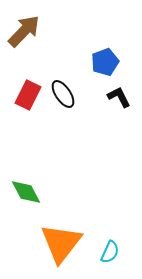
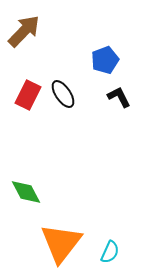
blue pentagon: moved 2 px up
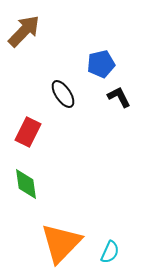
blue pentagon: moved 4 px left, 4 px down; rotated 8 degrees clockwise
red rectangle: moved 37 px down
green diamond: moved 8 px up; rotated 20 degrees clockwise
orange triangle: rotated 6 degrees clockwise
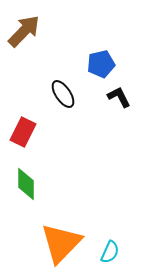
red rectangle: moved 5 px left
green diamond: rotated 8 degrees clockwise
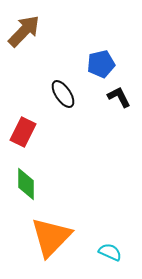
orange triangle: moved 10 px left, 6 px up
cyan semicircle: rotated 90 degrees counterclockwise
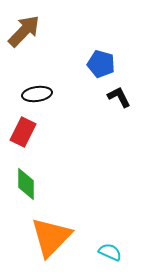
blue pentagon: rotated 28 degrees clockwise
black ellipse: moved 26 px left; rotated 64 degrees counterclockwise
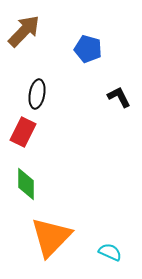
blue pentagon: moved 13 px left, 15 px up
black ellipse: rotated 72 degrees counterclockwise
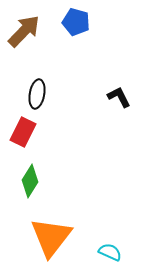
blue pentagon: moved 12 px left, 27 px up
green diamond: moved 4 px right, 3 px up; rotated 32 degrees clockwise
orange triangle: rotated 6 degrees counterclockwise
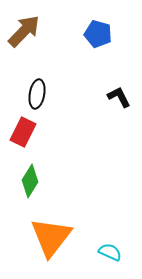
blue pentagon: moved 22 px right, 12 px down
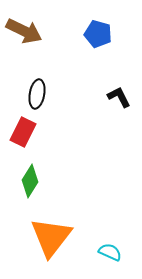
brown arrow: rotated 72 degrees clockwise
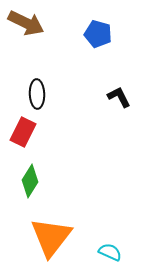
brown arrow: moved 2 px right, 8 px up
black ellipse: rotated 12 degrees counterclockwise
